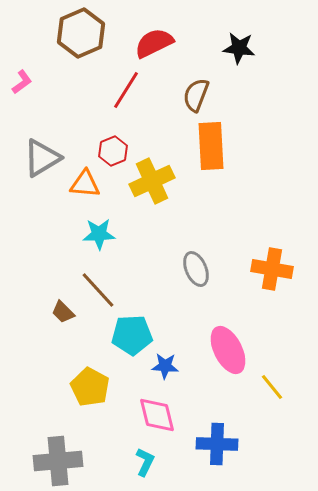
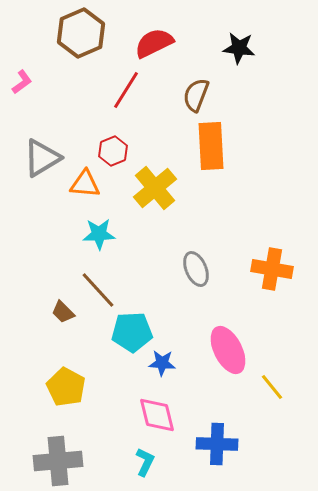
yellow cross: moved 3 px right, 7 px down; rotated 15 degrees counterclockwise
cyan pentagon: moved 3 px up
blue star: moved 3 px left, 3 px up
yellow pentagon: moved 24 px left
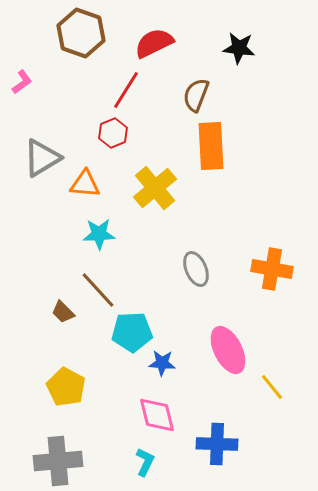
brown hexagon: rotated 18 degrees counterclockwise
red hexagon: moved 18 px up
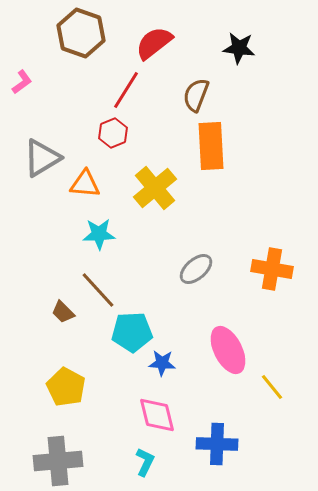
red semicircle: rotated 12 degrees counterclockwise
gray ellipse: rotated 72 degrees clockwise
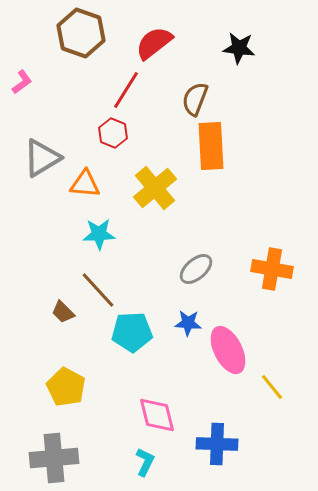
brown semicircle: moved 1 px left, 4 px down
red hexagon: rotated 16 degrees counterclockwise
blue star: moved 26 px right, 40 px up
gray cross: moved 4 px left, 3 px up
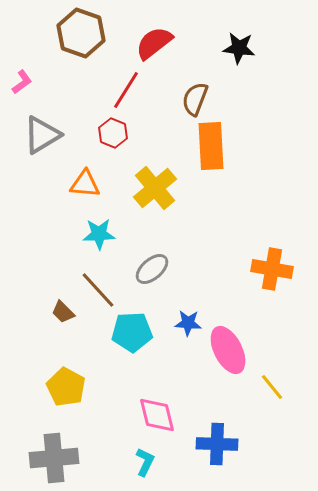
gray triangle: moved 23 px up
gray ellipse: moved 44 px left
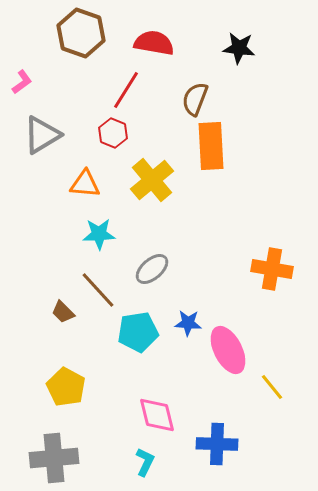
red semicircle: rotated 48 degrees clockwise
yellow cross: moved 3 px left, 8 px up
cyan pentagon: moved 6 px right; rotated 6 degrees counterclockwise
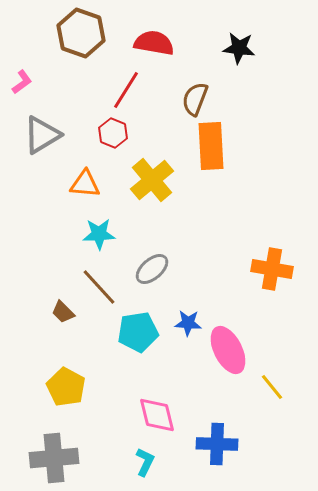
brown line: moved 1 px right, 3 px up
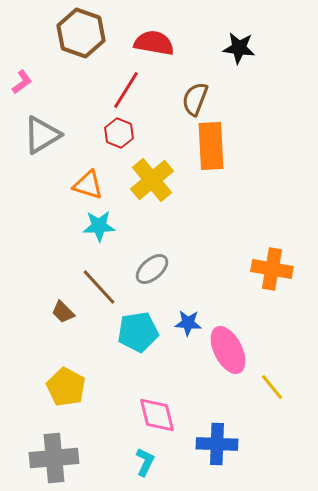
red hexagon: moved 6 px right
orange triangle: moved 3 px right, 1 px down; rotated 12 degrees clockwise
cyan star: moved 8 px up
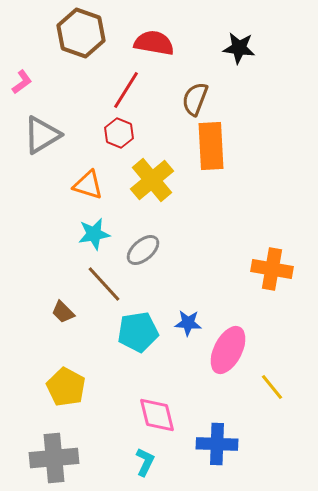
cyan star: moved 5 px left, 8 px down; rotated 8 degrees counterclockwise
gray ellipse: moved 9 px left, 19 px up
brown line: moved 5 px right, 3 px up
pink ellipse: rotated 54 degrees clockwise
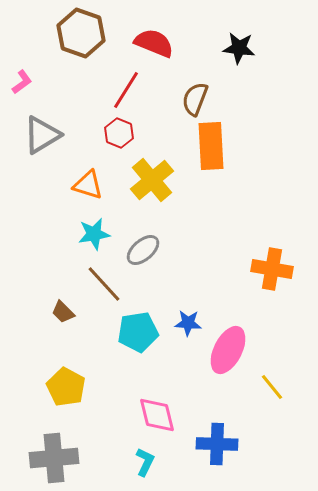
red semicircle: rotated 12 degrees clockwise
